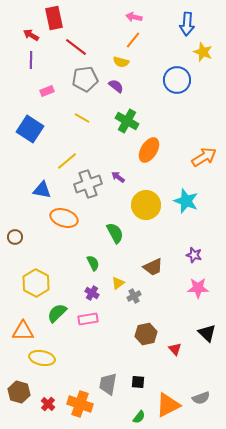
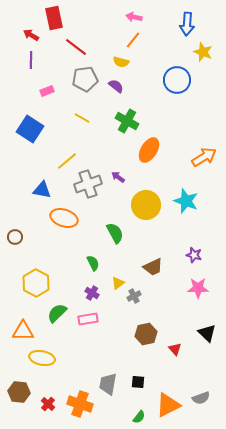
brown hexagon at (19, 392): rotated 10 degrees counterclockwise
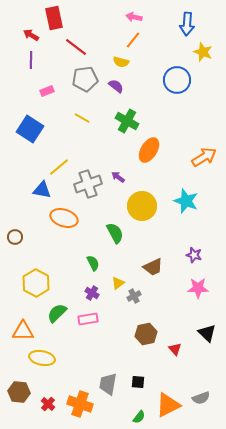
yellow line at (67, 161): moved 8 px left, 6 px down
yellow circle at (146, 205): moved 4 px left, 1 px down
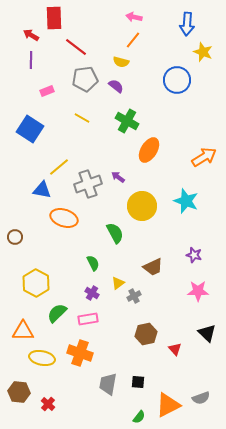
red rectangle at (54, 18): rotated 10 degrees clockwise
pink star at (198, 288): moved 3 px down
orange cross at (80, 404): moved 51 px up
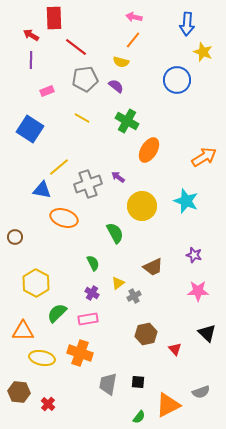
gray semicircle at (201, 398): moved 6 px up
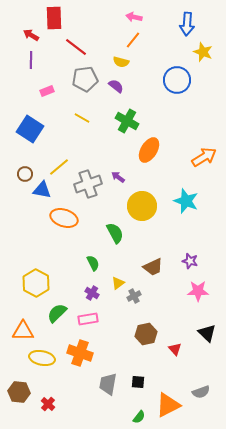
brown circle at (15, 237): moved 10 px right, 63 px up
purple star at (194, 255): moved 4 px left, 6 px down
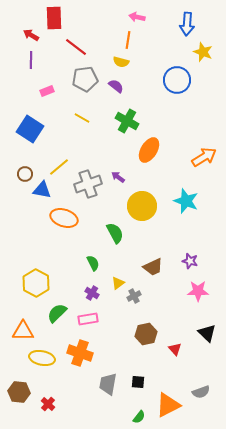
pink arrow at (134, 17): moved 3 px right
orange line at (133, 40): moved 5 px left; rotated 30 degrees counterclockwise
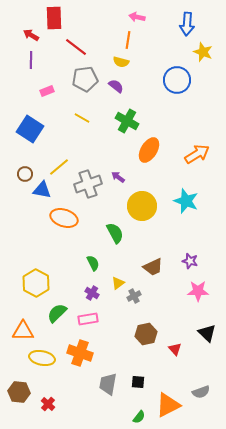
orange arrow at (204, 157): moved 7 px left, 3 px up
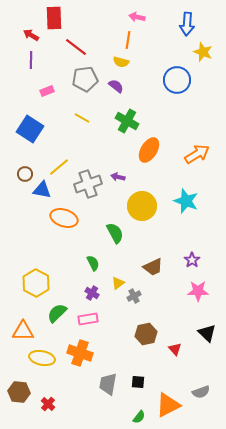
purple arrow at (118, 177): rotated 24 degrees counterclockwise
purple star at (190, 261): moved 2 px right, 1 px up; rotated 21 degrees clockwise
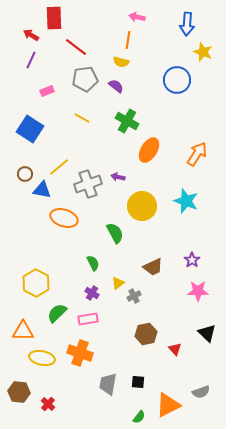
purple line at (31, 60): rotated 24 degrees clockwise
orange arrow at (197, 154): rotated 25 degrees counterclockwise
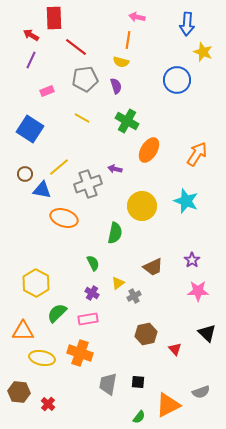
purple semicircle at (116, 86): rotated 35 degrees clockwise
purple arrow at (118, 177): moved 3 px left, 8 px up
green semicircle at (115, 233): rotated 40 degrees clockwise
